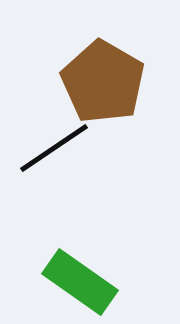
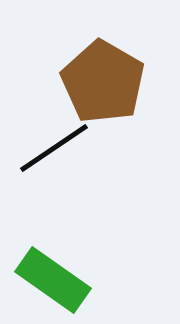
green rectangle: moved 27 px left, 2 px up
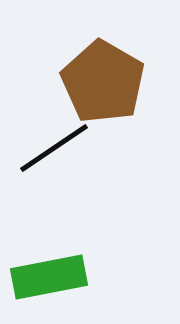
green rectangle: moved 4 px left, 3 px up; rotated 46 degrees counterclockwise
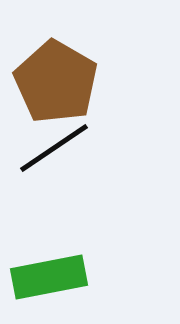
brown pentagon: moved 47 px left
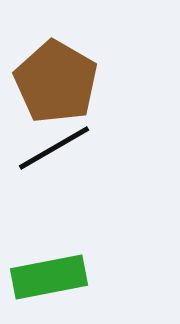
black line: rotated 4 degrees clockwise
